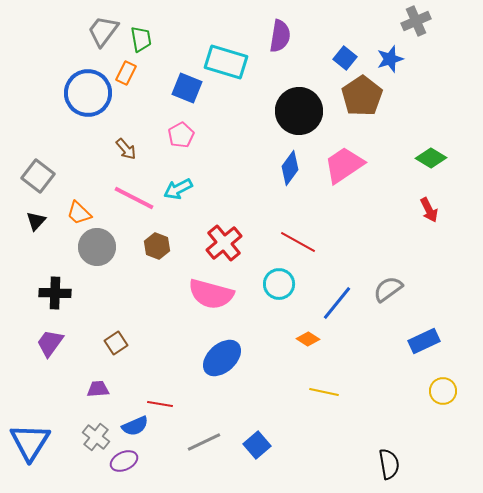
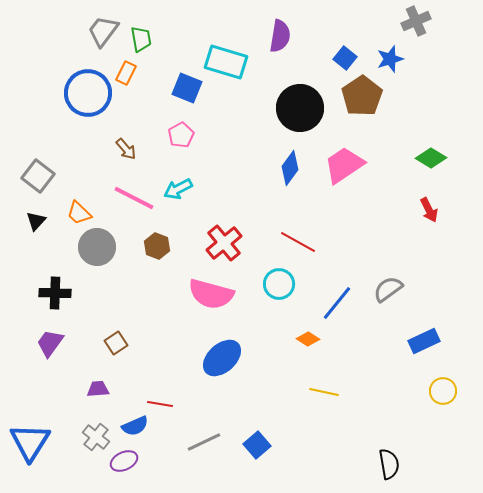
black circle at (299, 111): moved 1 px right, 3 px up
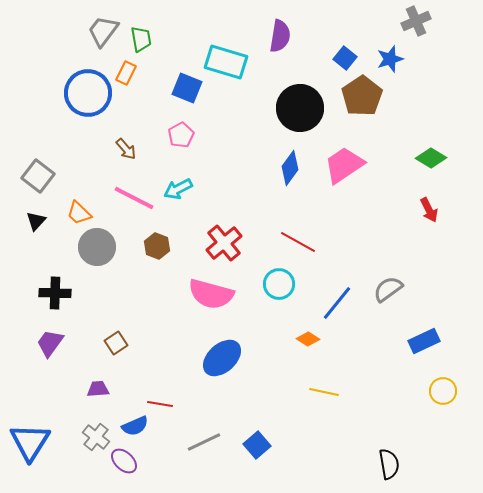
purple ellipse at (124, 461): rotated 68 degrees clockwise
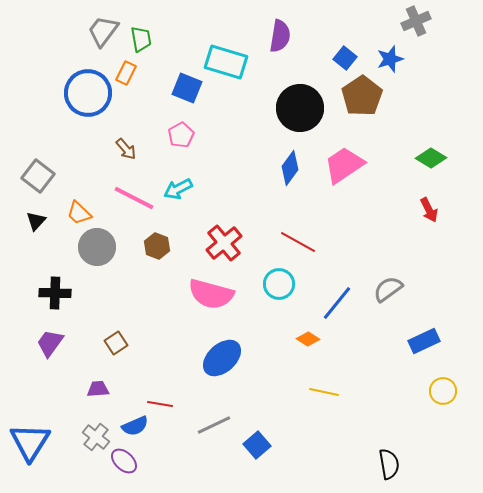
gray line at (204, 442): moved 10 px right, 17 px up
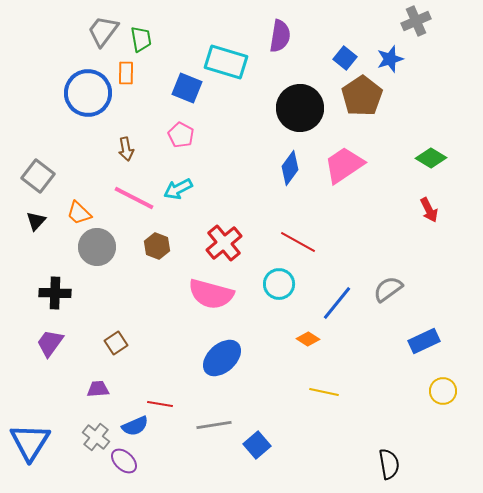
orange rectangle at (126, 73): rotated 25 degrees counterclockwise
pink pentagon at (181, 135): rotated 15 degrees counterclockwise
brown arrow at (126, 149): rotated 30 degrees clockwise
gray line at (214, 425): rotated 16 degrees clockwise
